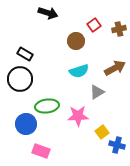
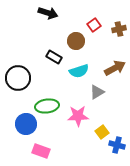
black rectangle: moved 29 px right, 3 px down
black circle: moved 2 px left, 1 px up
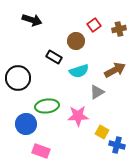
black arrow: moved 16 px left, 7 px down
brown arrow: moved 2 px down
yellow square: rotated 24 degrees counterclockwise
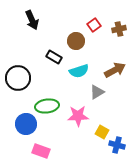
black arrow: rotated 48 degrees clockwise
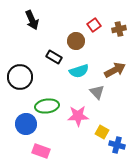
black circle: moved 2 px right, 1 px up
gray triangle: rotated 42 degrees counterclockwise
